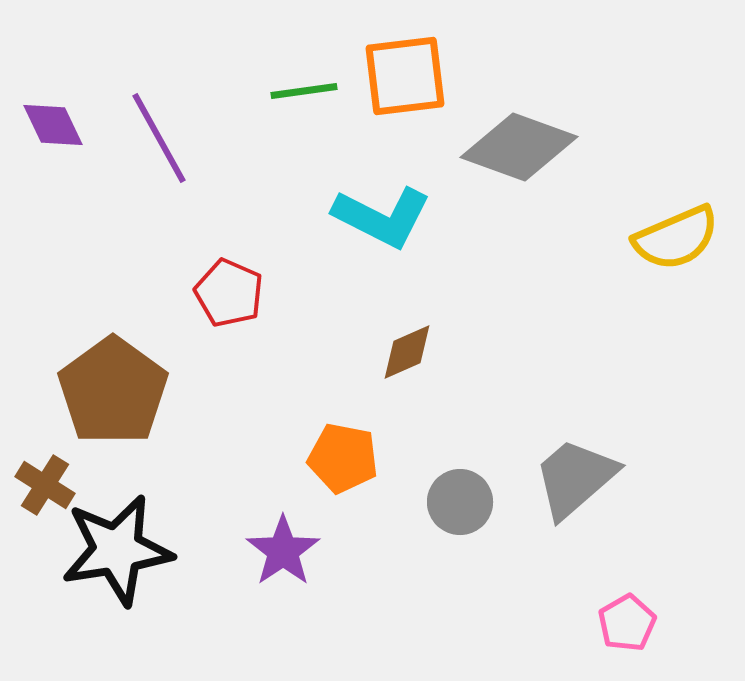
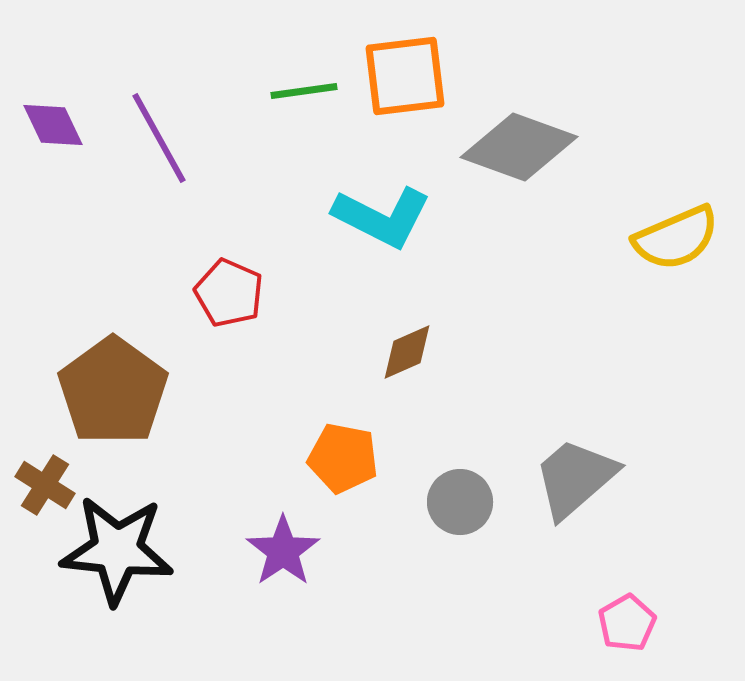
black star: rotated 15 degrees clockwise
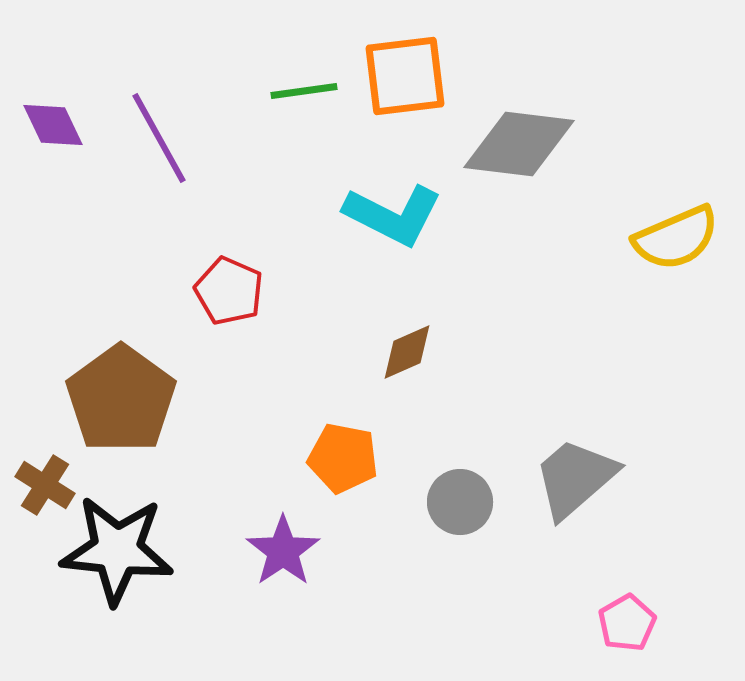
gray diamond: moved 3 px up; rotated 13 degrees counterclockwise
cyan L-shape: moved 11 px right, 2 px up
red pentagon: moved 2 px up
brown pentagon: moved 8 px right, 8 px down
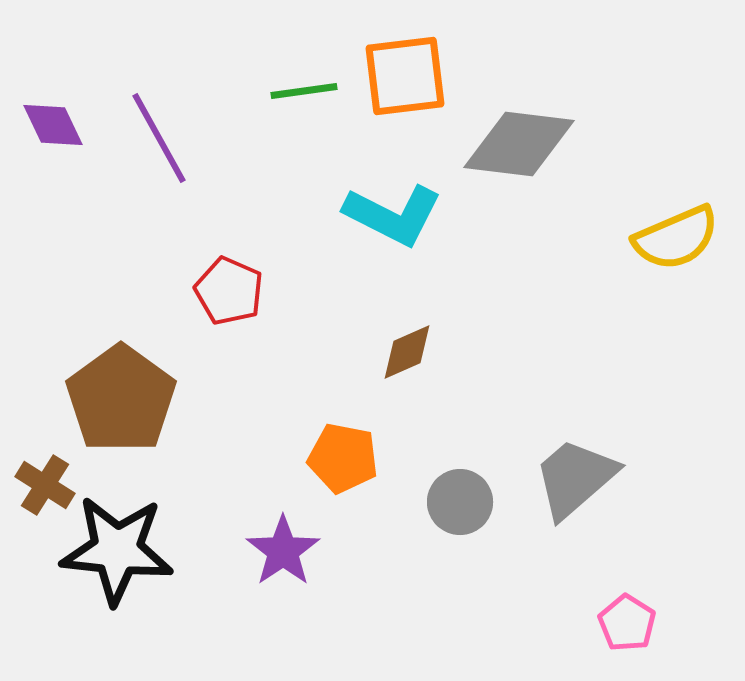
pink pentagon: rotated 10 degrees counterclockwise
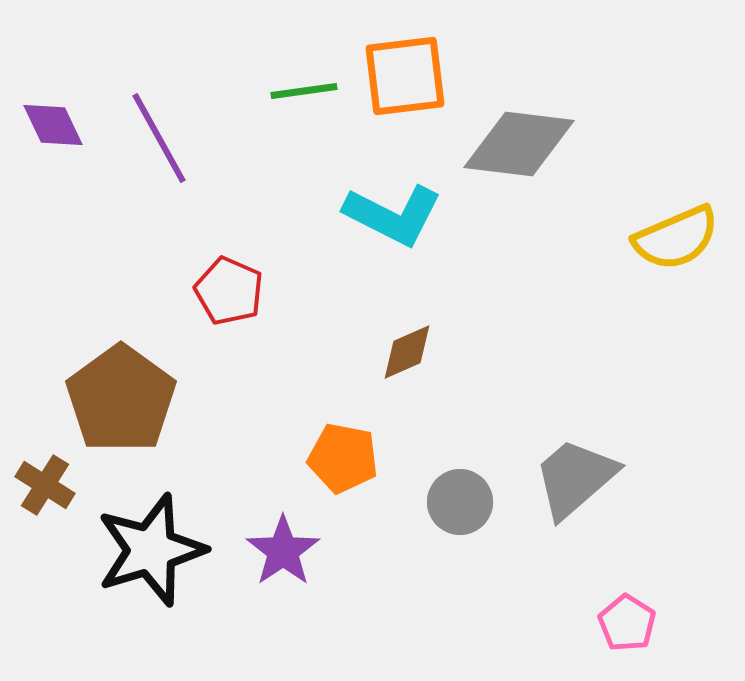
black star: moved 34 px right; rotated 23 degrees counterclockwise
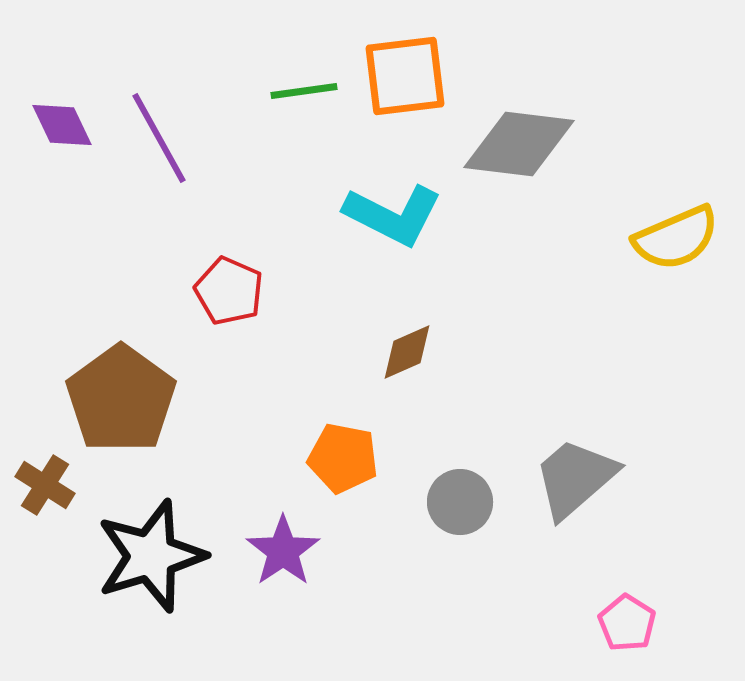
purple diamond: moved 9 px right
black star: moved 6 px down
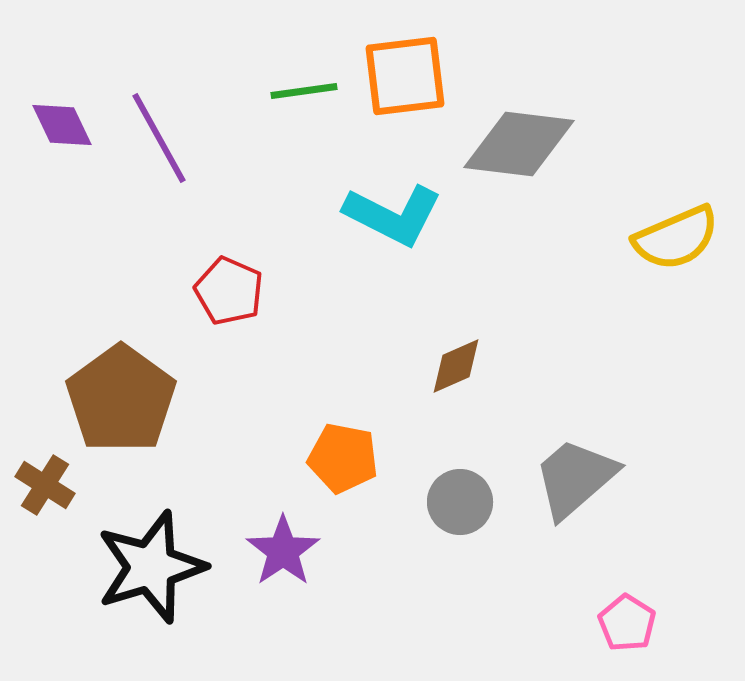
brown diamond: moved 49 px right, 14 px down
black star: moved 11 px down
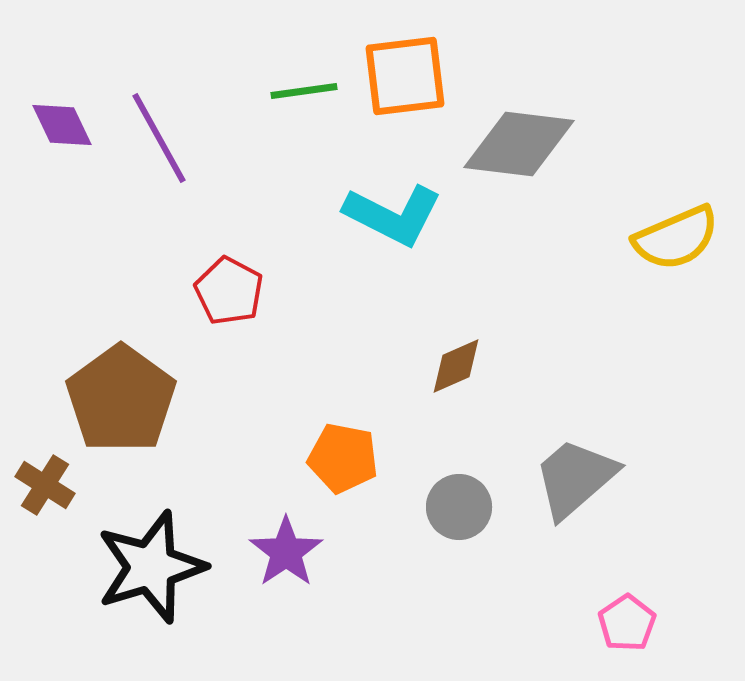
red pentagon: rotated 4 degrees clockwise
gray circle: moved 1 px left, 5 px down
purple star: moved 3 px right, 1 px down
pink pentagon: rotated 6 degrees clockwise
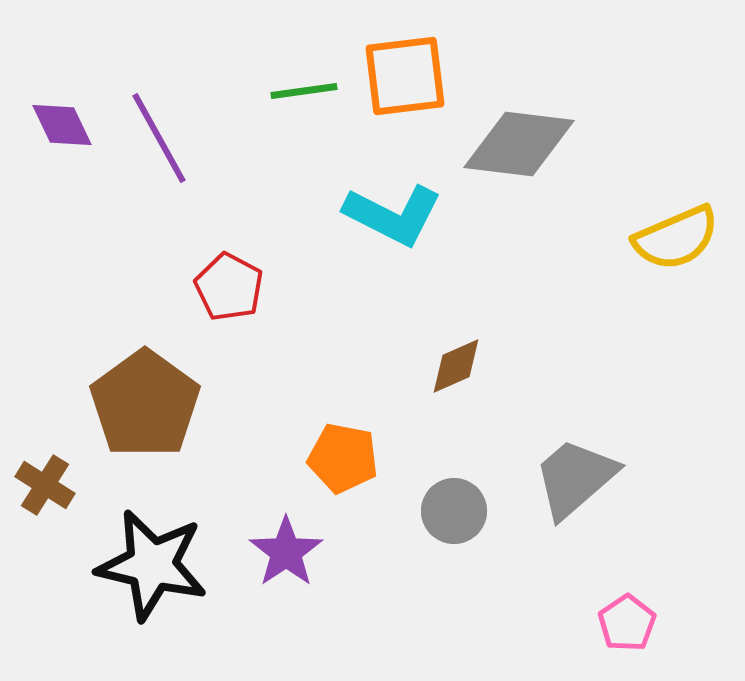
red pentagon: moved 4 px up
brown pentagon: moved 24 px right, 5 px down
gray circle: moved 5 px left, 4 px down
black star: moved 1 px right, 2 px up; rotated 30 degrees clockwise
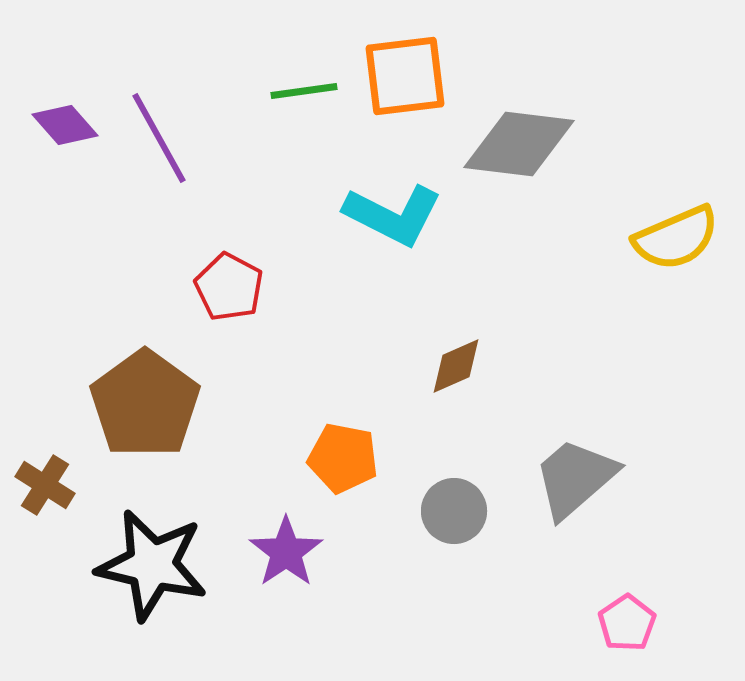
purple diamond: moved 3 px right; rotated 16 degrees counterclockwise
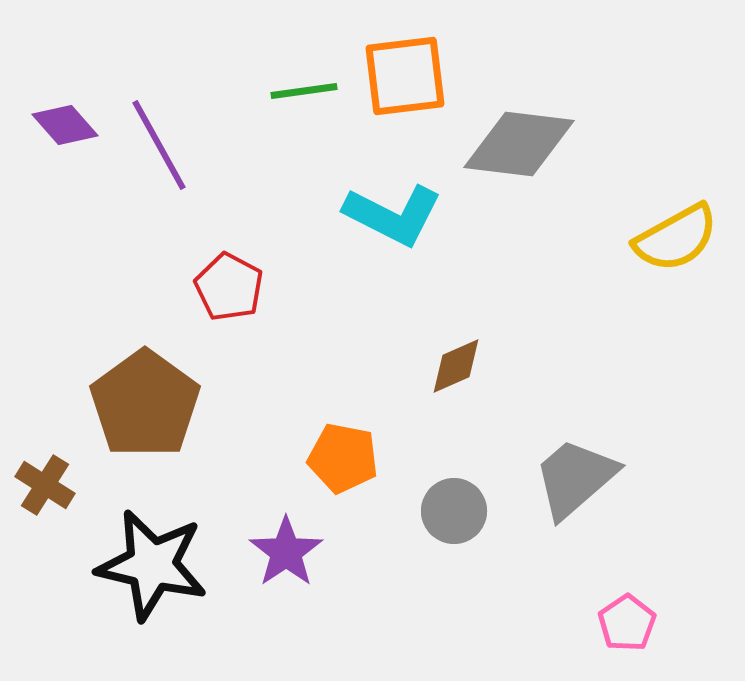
purple line: moved 7 px down
yellow semicircle: rotated 6 degrees counterclockwise
